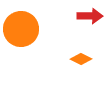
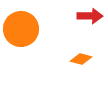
orange diamond: rotated 10 degrees counterclockwise
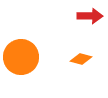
orange circle: moved 28 px down
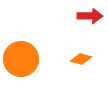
orange circle: moved 2 px down
